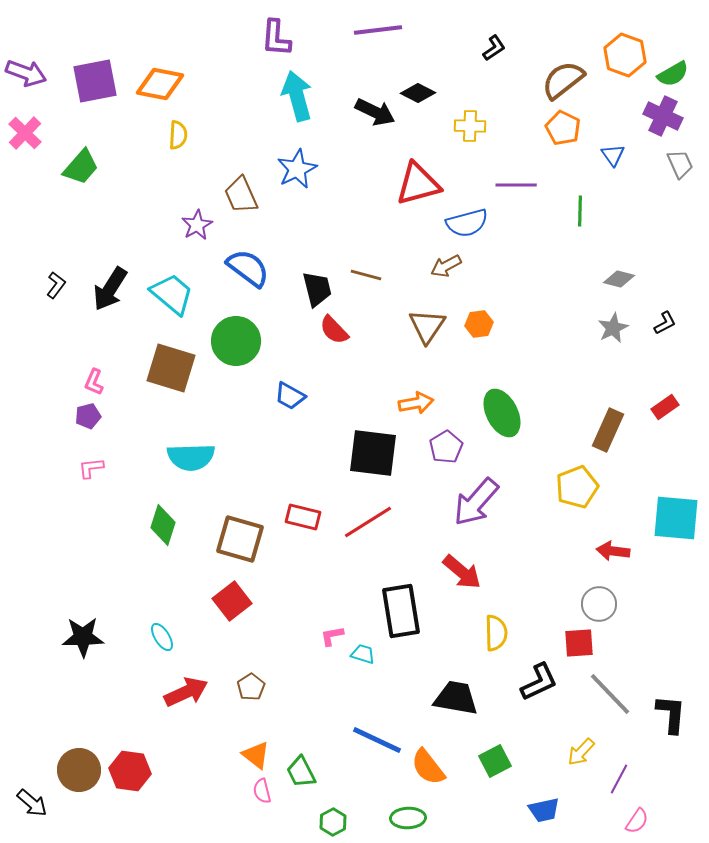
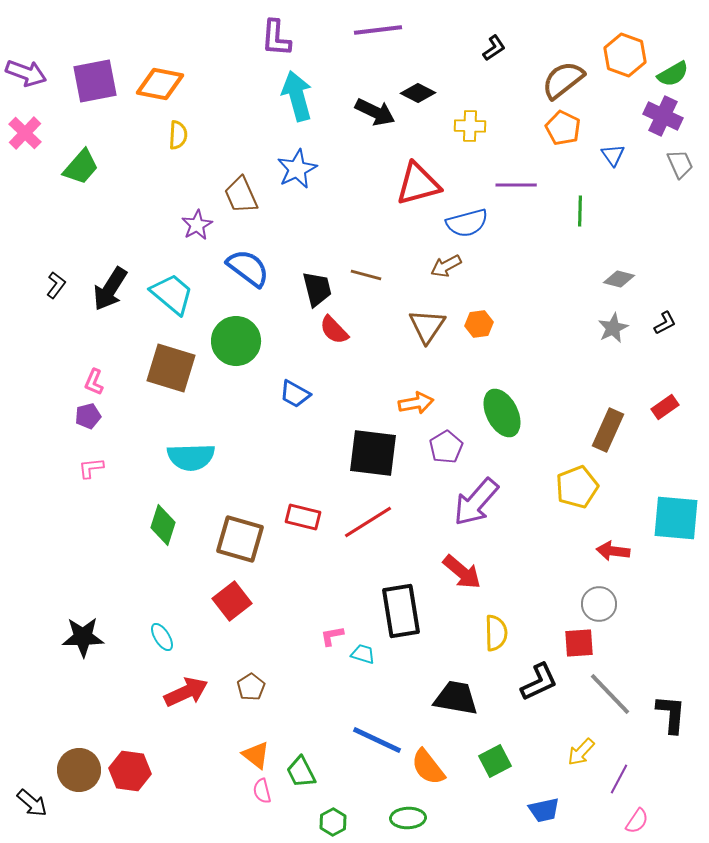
blue trapezoid at (290, 396): moved 5 px right, 2 px up
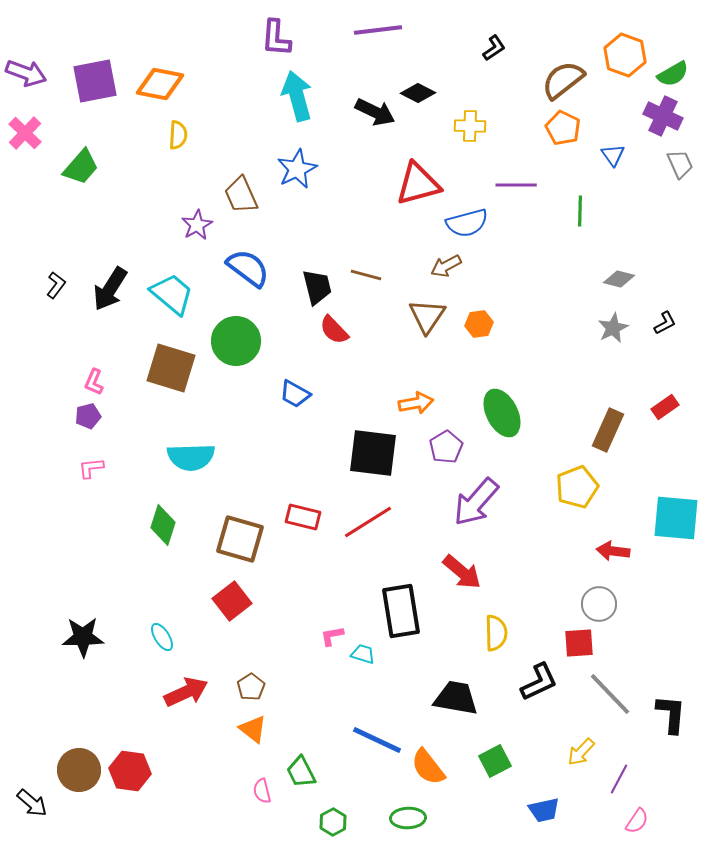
black trapezoid at (317, 289): moved 2 px up
brown triangle at (427, 326): moved 10 px up
orange triangle at (256, 755): moved 3 px left, 26 px up
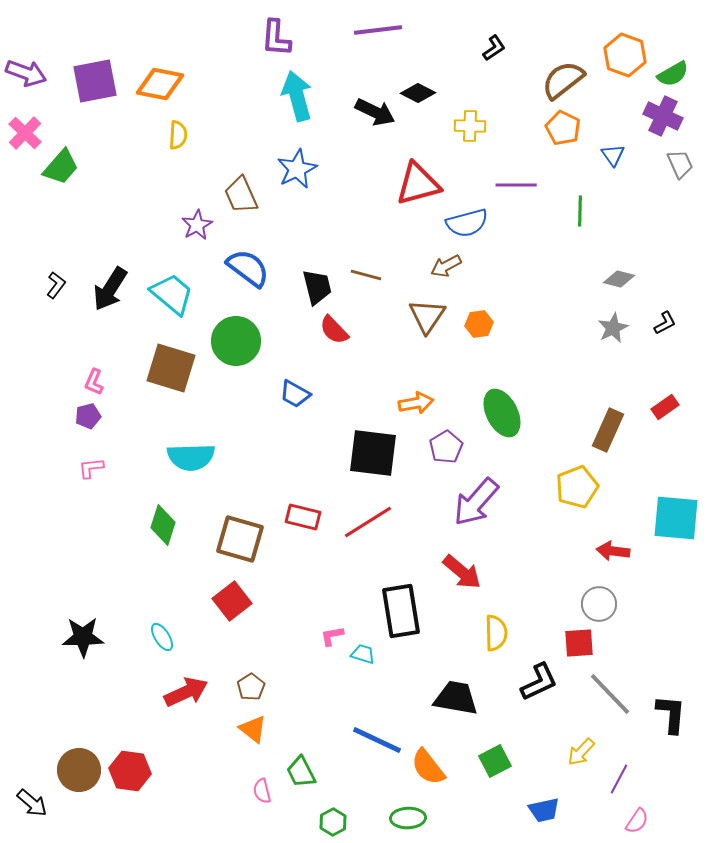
green trapezoid at (81, 167): moved 20 px left
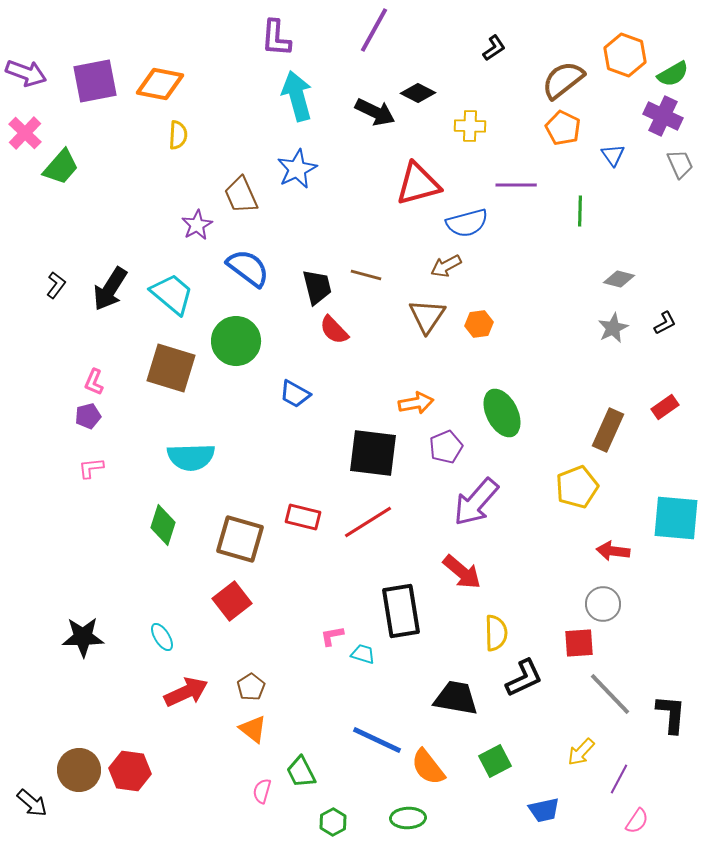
purple line at (378, 30): moved 4 px left; rotated 54 degrees counterclockwise
purple pentagon at (446, 447): rotated 8 degrees clockwise
gray circle at (599, 604): moved 4 px right
black L-shape at (539, 682): moved 15 px left, 4 px up
pink semicircle at (262, 791): rotated 30 degrees clockwise
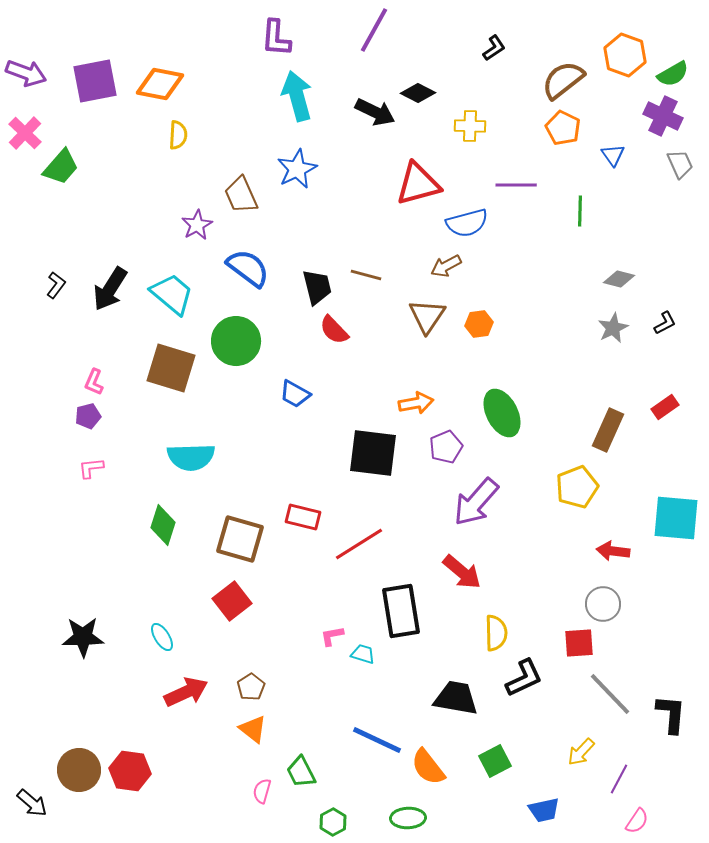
red line at (368, 522): moved 9 px left, 22 px down
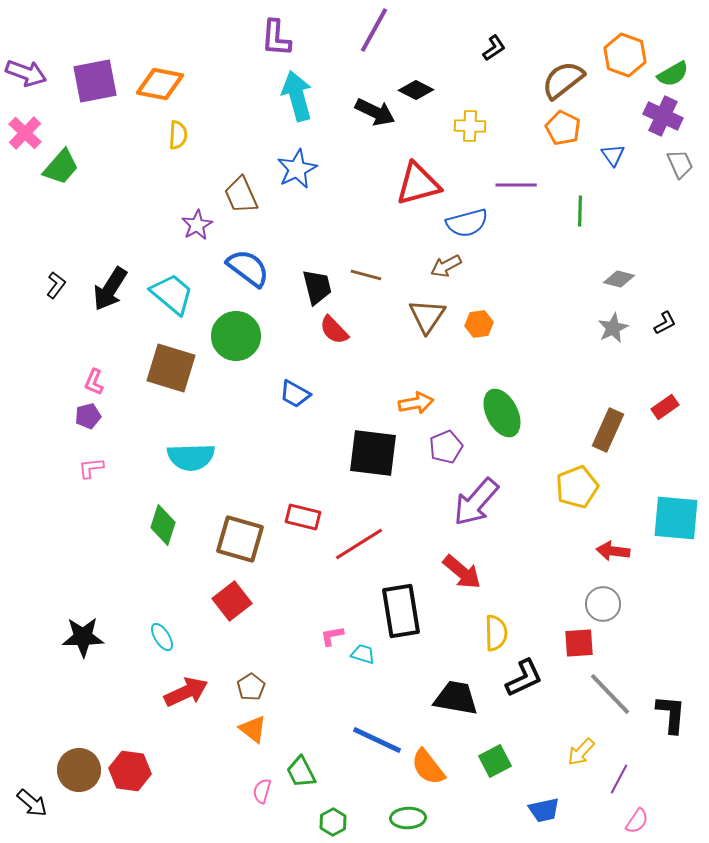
black diamond at (418, 93): moved 2 px left, 3 px up
green circle at (236, 341): moved 5 px up
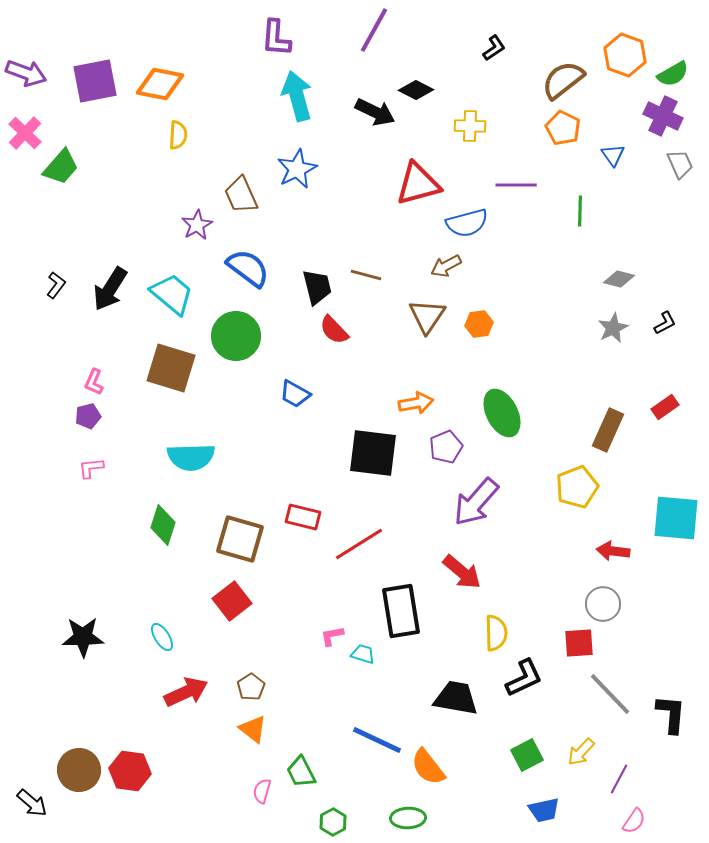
green square at (495, 761): moved 32 px right, 6 px up
pink semicircle at (637, 821): moved 3 px left
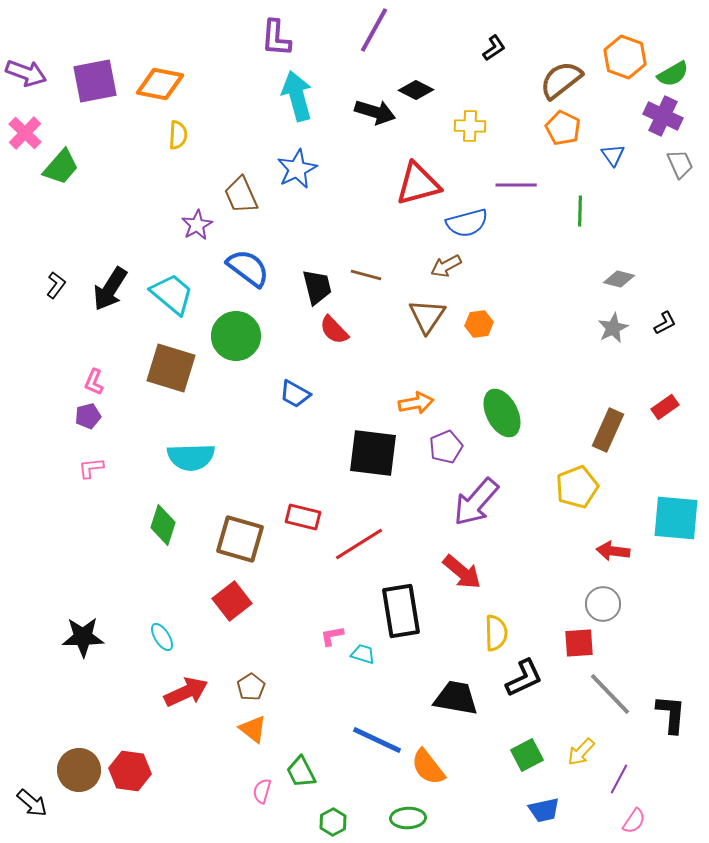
orange hexagon at (625, 55): moved 2 px down
brown semicircle at (563, 80): moved 2 px left
black arrow at (375, 112): rotated 9 degrees counterclockwise
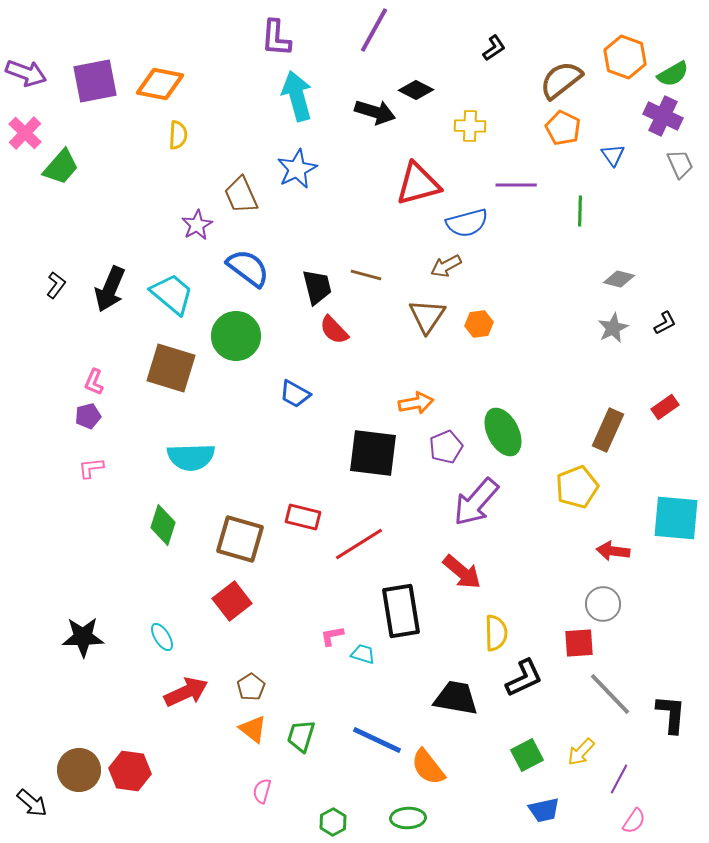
black arrow at (110, 289): rotated 9 degrees counterclockwise
green ellipse at (502, 413): moved 1 px right, 19 px down
green trapezoid at (301, 772): moved 36 px up; rotated 44 degrees clockwise
